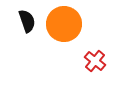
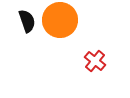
orange circle: moved 4 px left, 4 px up
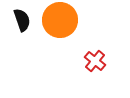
black semicircle: moved 5 px left, 1 px up
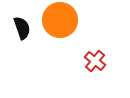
black semicircle: moved 8 px down
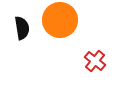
black semicircle: rotated 10 degrees clockwise
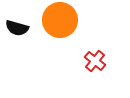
black semicircle: moved 5 px left; rotated 115 degrees clockwise
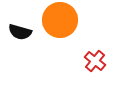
black semicircle: moved 3 px right, 4 px down
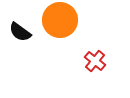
black semicircle: rotated 20 degrees clockwise
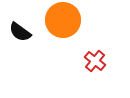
orange circle: moved 3 px right
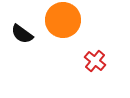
black semicircle: moved 2 px right, 2 px down
